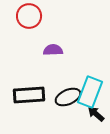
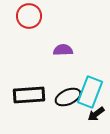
purple semicircle: moved 10 px right
black arrow: rotated 78 degrees counterclockwise
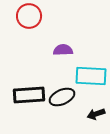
cyan rectangle: moved 1 px right, 16 px up; rotated 72 degrees clockwise
black ellipse: moved 6 px left
black arrow: rotated 18 degrees clockwise
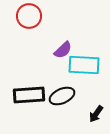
purple semicircle: rotated 138 degrees clockwise
cyan rectangle: moved 7 px left, 11 px up
black ellipse: moved 1 px up
black arrow: rotated 36 degrees counterclockwise
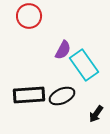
purple semicircle: rotated 18 degrees counterclockwise
cyan rectangle: rotated 52 degrees clockwise
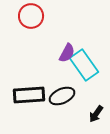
red circle: moved 2 px right
purple semicircle: moved 4 px right, 3 px down
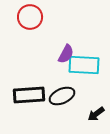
red circle: moved 1 px left, 1 px down
purple semicircle: moved 1 px left, 1 px down
cyan rectangle: rotated 52 degrees counterclockwise
black arrow: rotated 18 degrees clockwise
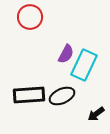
cyan rectangle: rotated 68 degrees counterclockwise
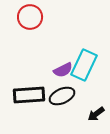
purple semicircle: moved 3 px left, 16 px down; rotated 36 degrees clockwise
